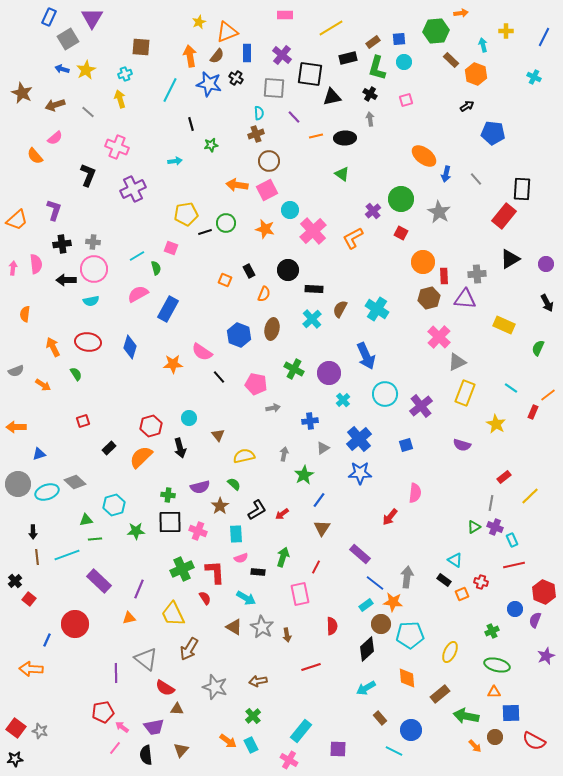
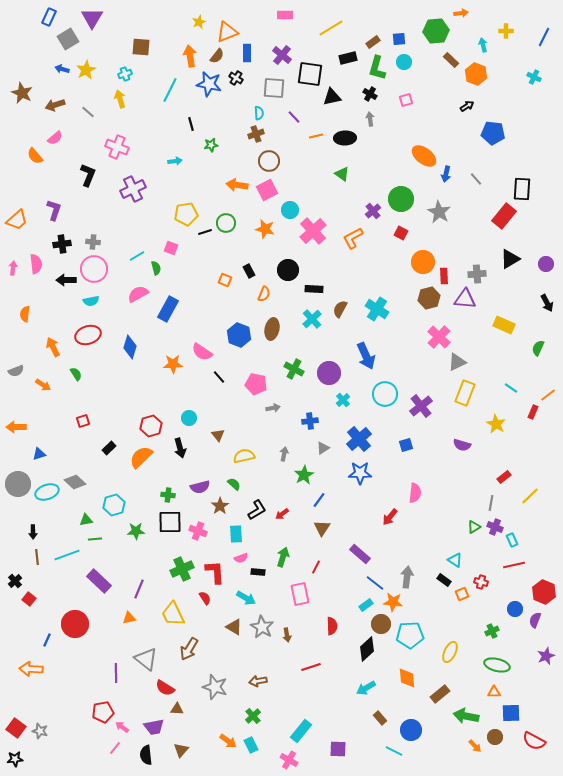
red ellipse at (88, 342): moved 7 px up; rotated 25 degrees counterclockwise
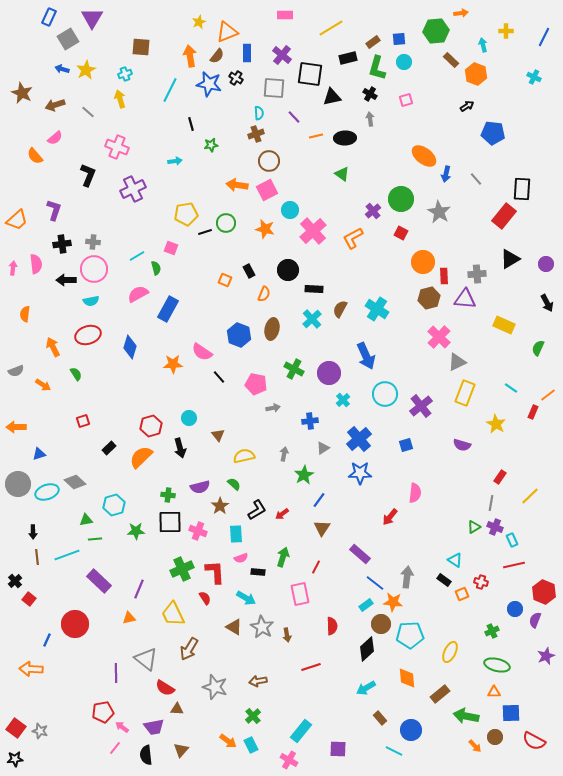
red rectangle at (504, 477): moved 4 px left; rotated 16 degrees counterclockwise
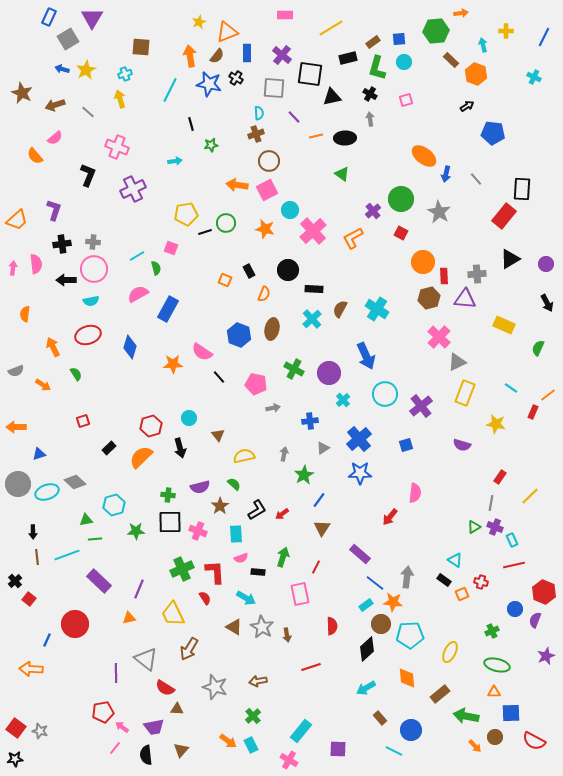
yellow star at (496, 424): rotated 18 degrees counterclockwise
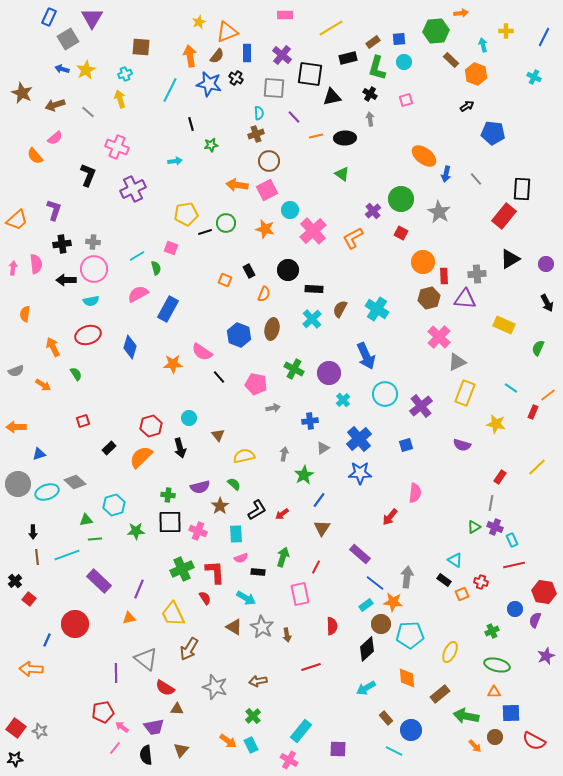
yellow line at (530, 496): moved 7 px right, 29 px up
red hexagon at (544, 592): rotated 15 degrees counterclockwise
brown rectangle at (380, 718): moved 6 px right
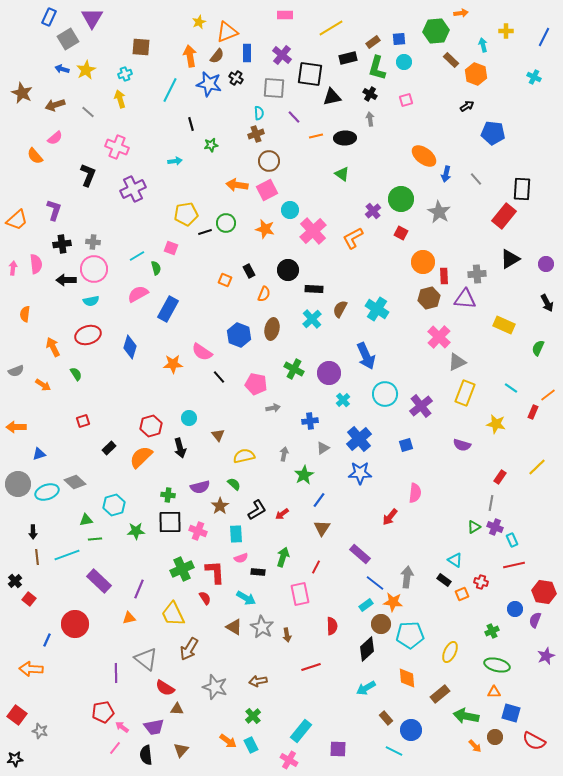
blue square at (511, 713): rotated 18 degrees clockwise
red square at (16, 728): moved 1 px right, 13 px up
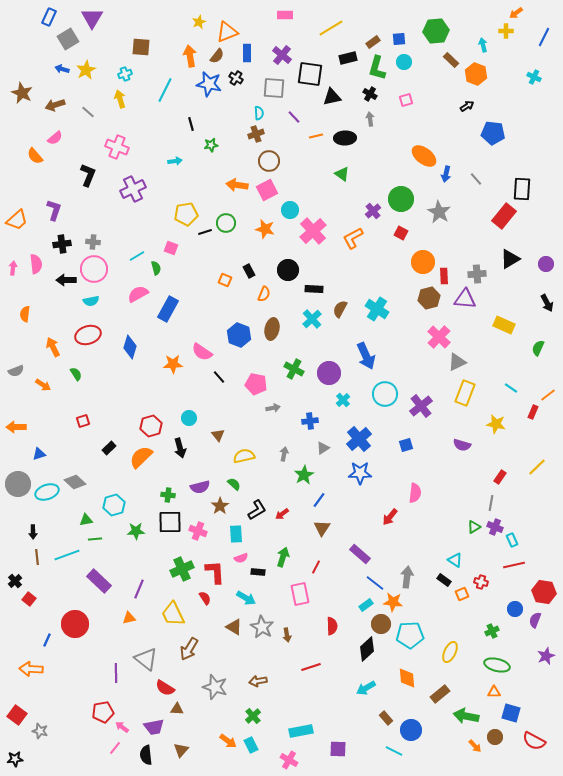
orange arrow at (461, 13): moved 55 px right; rotated 152 degrees clockwise
cyan line at (170, 90): moved 5 px left
cyan rectangle at (301, 731): rotated 40 degrees clockwise
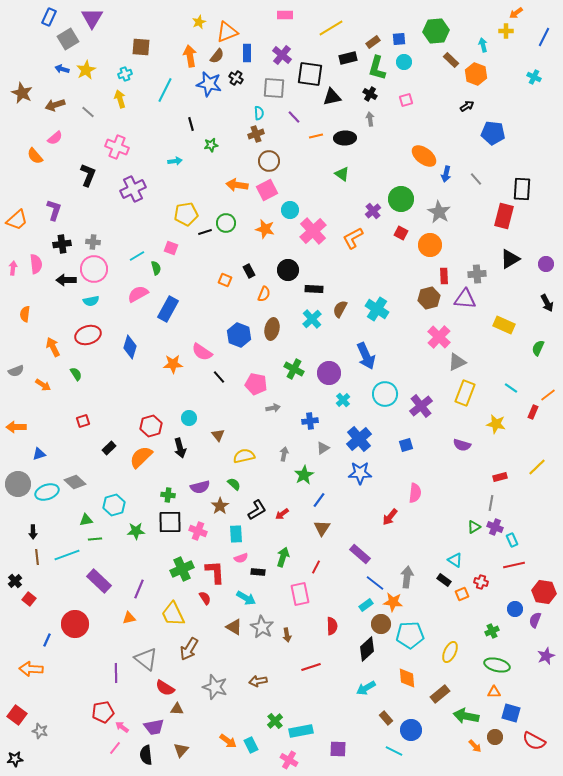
red rectangle at (504, 216): rotated 25 degrees counterclockwise
orange circle at (423, 262): moved 7 px right, 17 px up
red rectangle at (500, 477): rotated 40 degrees clockwise
green cross at (253, 716): moved 22 px right, 5 px down
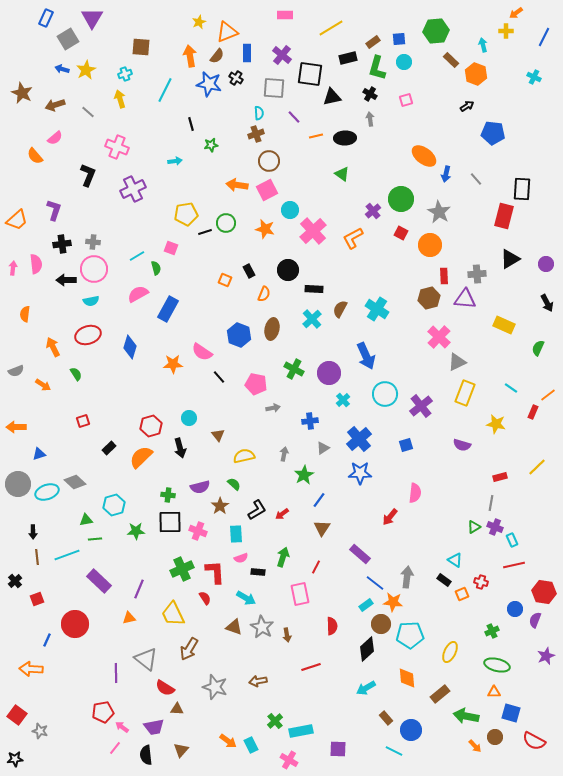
blue rectangle at (49, 17): moved 3 px left, 1 px down
red square at (29, 599): moved 8 px right; rotated 32 degrees clockwise
brown triangle at (234, 627): rotated 12 degrees counterclockwise
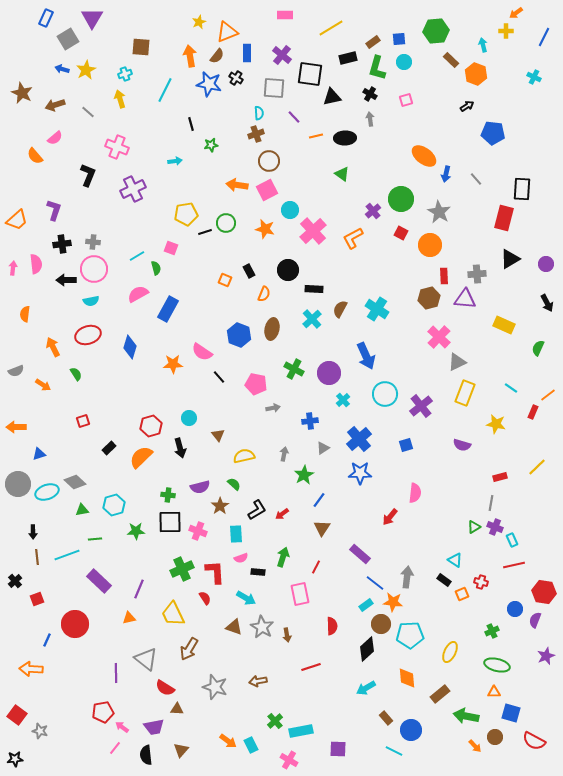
red rectangle at (504, 216): moved 2 px down
green triangle at (86, 520): moved 4 px left, 10 px up
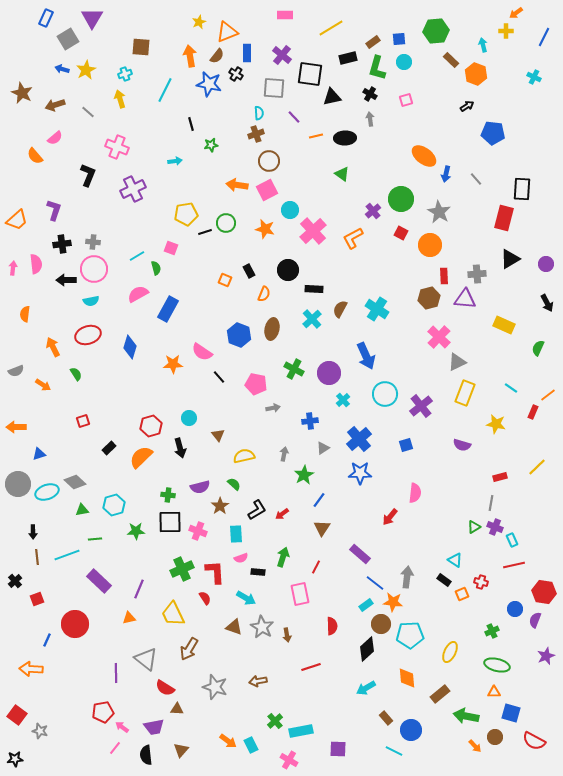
black cross at (236, 78): moved 4 px up
